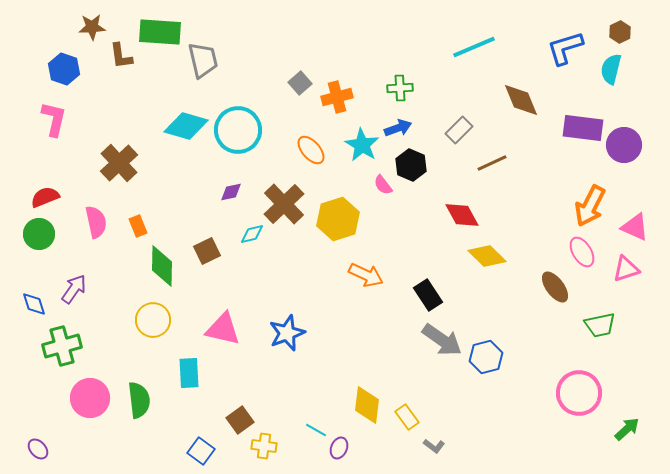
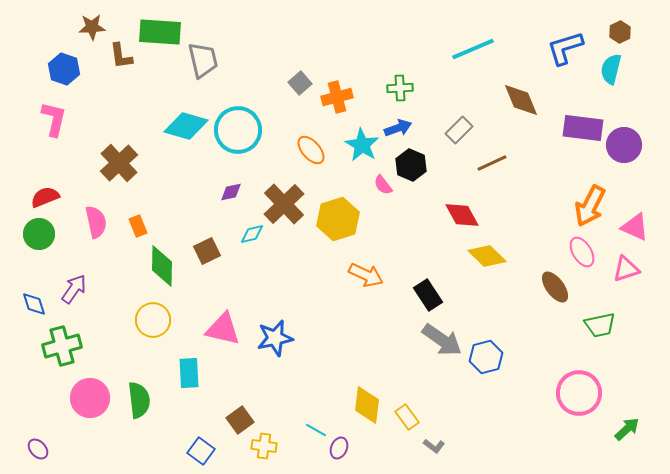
cyan line at (474, 47): moved 1 px left, 2 px down
blue star at (287, 333): moved 12 px left, 5 px down; rotated 9 degrees clockwise
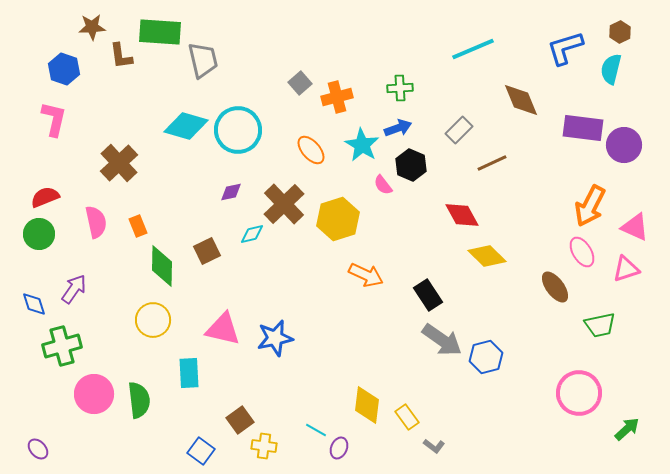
pink circle at (90, 398): moved 4 px right, 4 px up
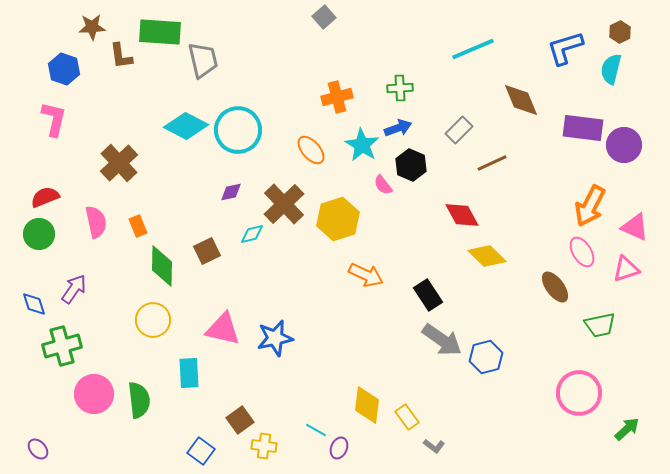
gray square at (300, 83): moved 24 px right, 66 px up
cyan diamond at (186, 126): rotated 12 degrees clockwise
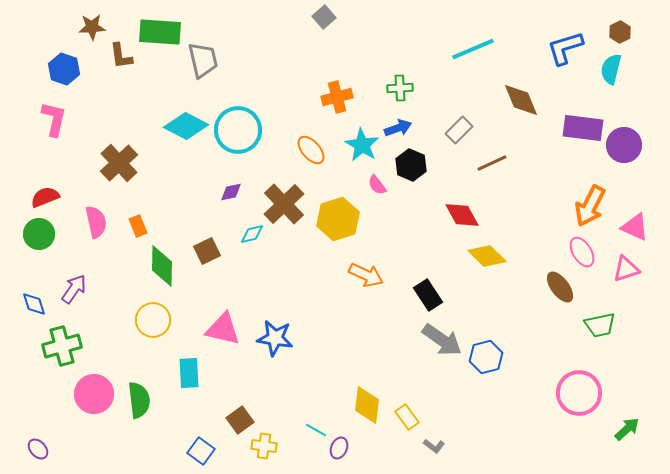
pink semicircle at (383, 185): moved 6 px left
brown ellipse at (555, 287): moved 5 px right
blue star at (275, 338): rotated 21 degrees clockwise
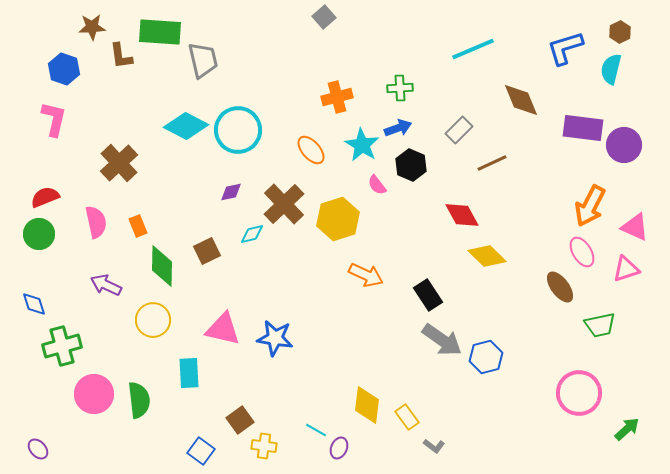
purple arrow at (74, 289): moved 32 px right, 4 px up; rotated 100 degrees counterclockwise
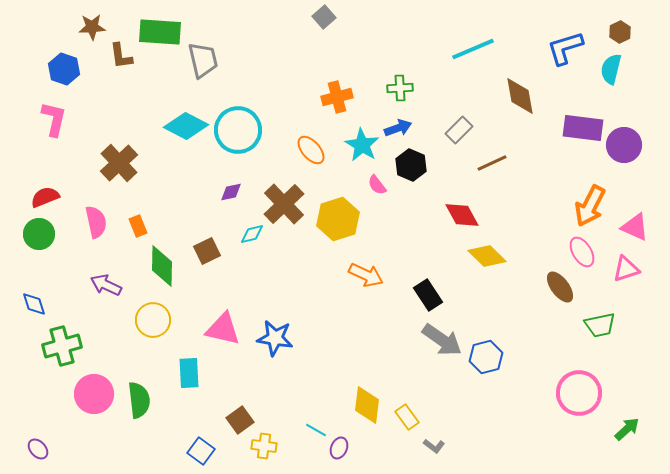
brown diamond at (521, 100): moved 1 px left, 4 px up; rotated 12 degrees clockwise
